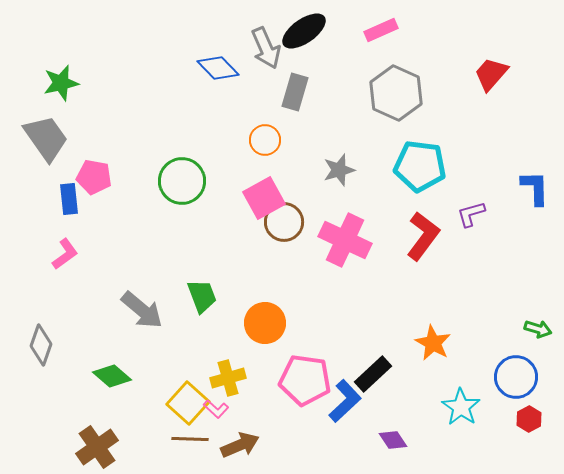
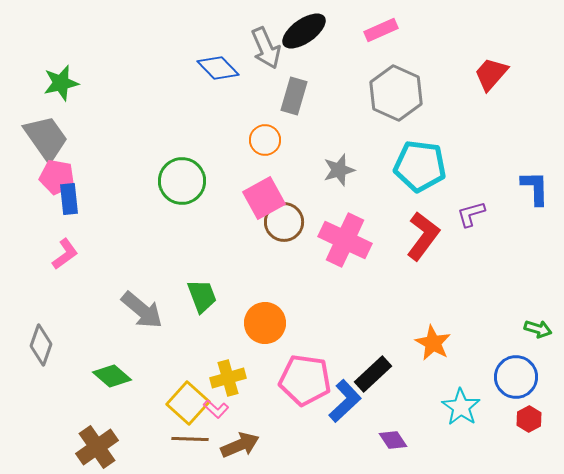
gray rectangle at (295, 92): moved 1 px left, 4 px down
pink pentagon at (94, 177): moved 37 px left
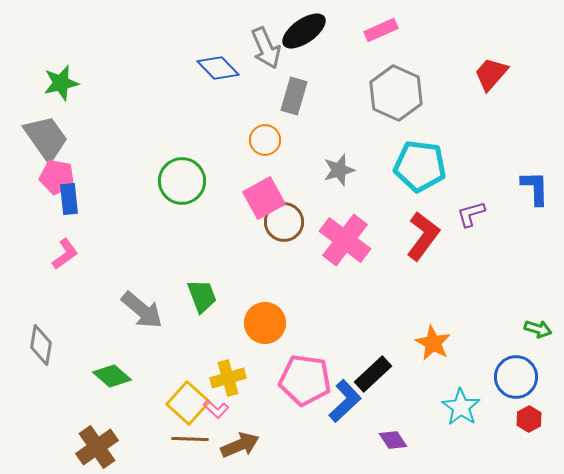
pink cross at (345, 240): rotated 12 degrees clockwise
gray diamond at (41, 345): rotated 9 degrees counterclockwise
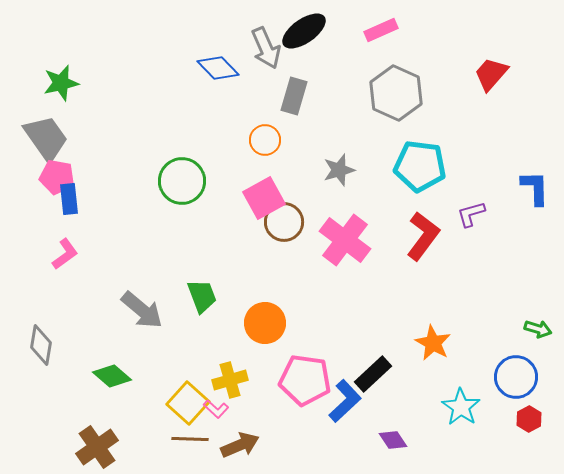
yellow cross at (228, 378): moved 2 px right, 2 px down
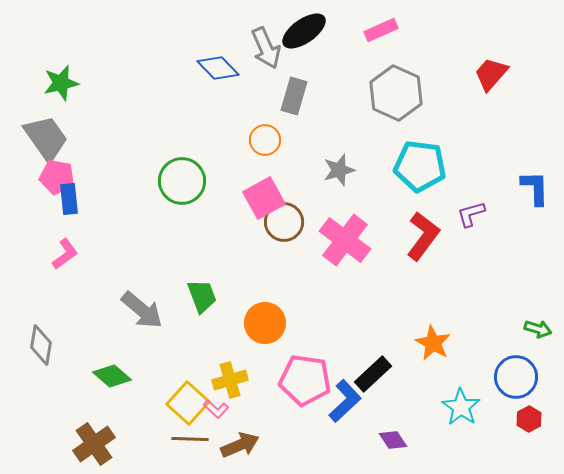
brown cross at (97, 447): moved 3 px left, 3 px up
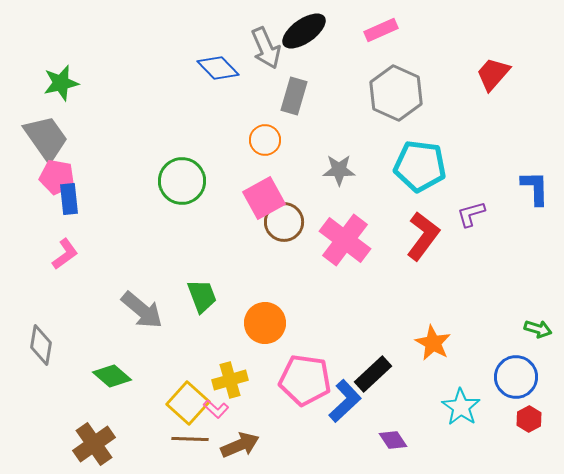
red trapezoid at (491, 74): moved 2 px right
gray star at (339, 170): rotated 16 degrees clockwise
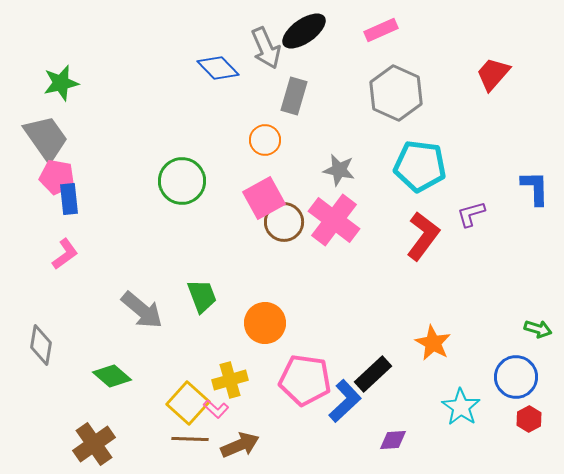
gray star at (339, 170): rotated 12 degrees clockwise
pink cross at (345, 240): moved 11 px left, 20 px up
purple diamond at (393, 440): rotated 60 degrees counterclockwise
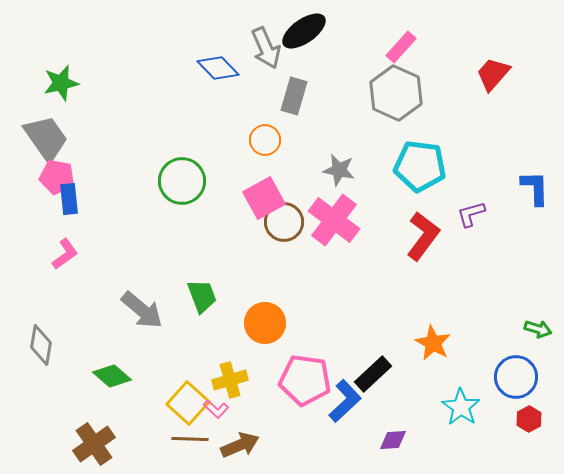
pink rectangle at (381, 30): moved 20 px right, 17 px down; rotated 24 degrees counterclockwise
